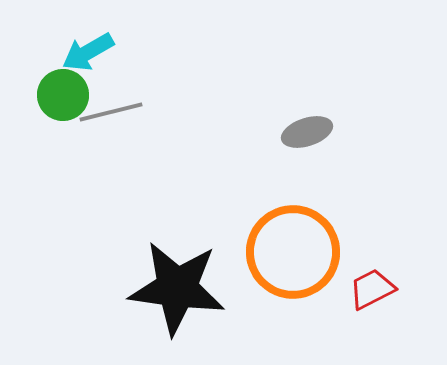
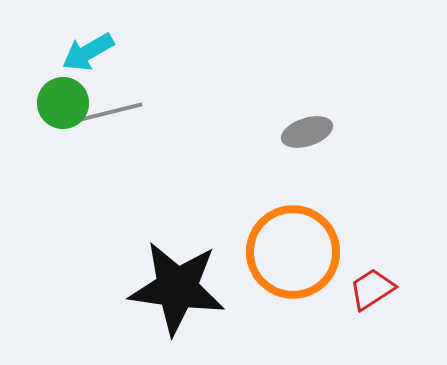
green circle: moved 8 px down
red trapezoid: rotated 6 degrees counterclockwise
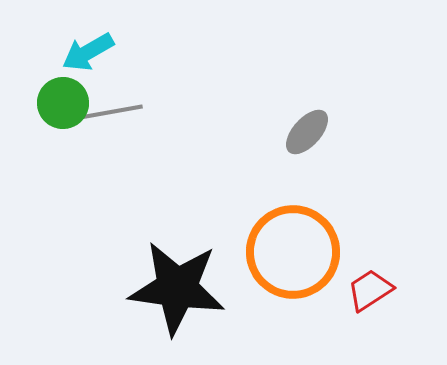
gray line: rotated 4 degrees clockwise
gray ellipse: rotated 30 degrees counterclockwise
red trapezoid: moved 2 px left, 1 px down
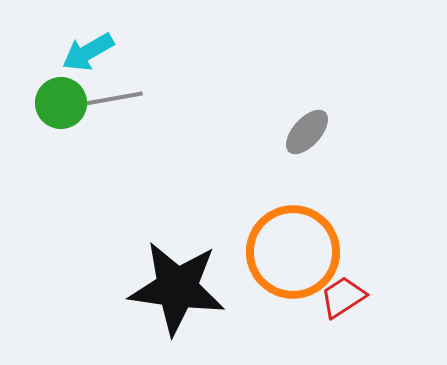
green circle: moved 2 px left
gray line: moved 13 px up
red trapezoid: moved 27 px left, 7 px down
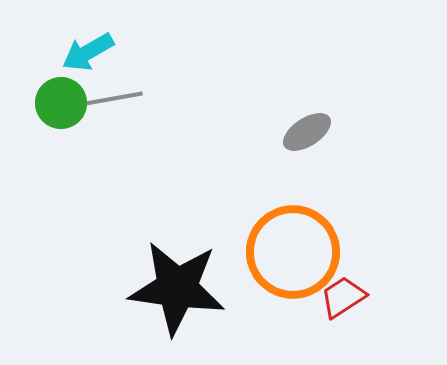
gray ellipse: rotated 15 degrees clockwise
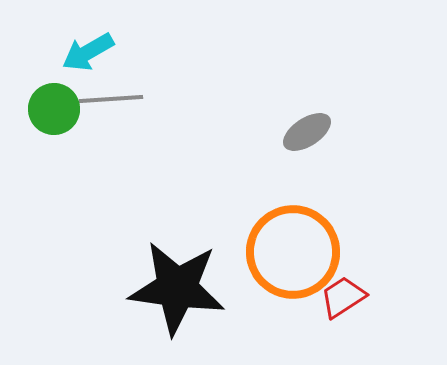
gray line: rotated 6 degrees clockwise
green circle: moved 7 px left, 6 px down
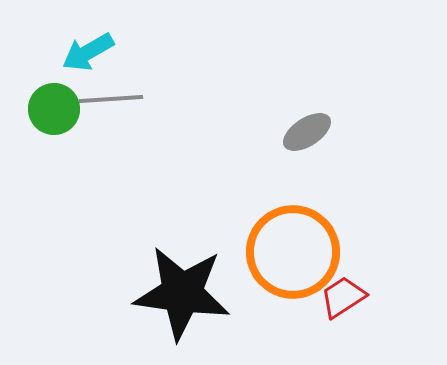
black star: moved 5 px right, 5 px down
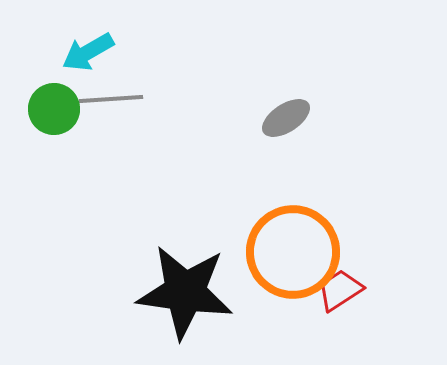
gray ellipse: moved 21 px left, 14 px up
black star: moved 3 px right, 1 px up
red trapezoid: moved 3 px left, 7 px up
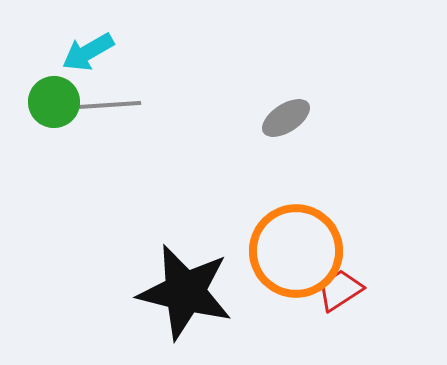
gray line: moved 2 px left, 6 px down
green circle: moved 7 px up
orange circle: moved 3 px right, 1 px up
black star: rotated 6 degrees clockwise
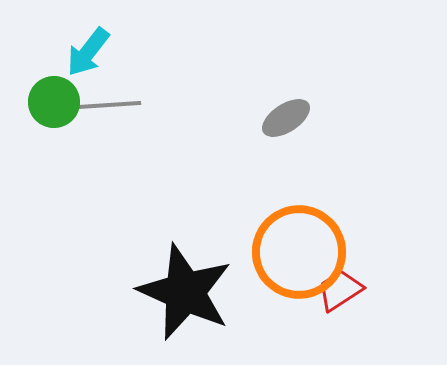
cyan arrow: rotated 22 degrees counterclockwise
orange circle: moved 3 px right, 1 px down
black star: rotated 10 degrees clockwise
